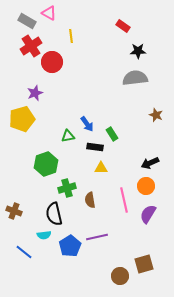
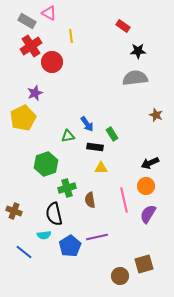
yellow pentagon: moved 1 px right, 1 px up; rotated 10 degrees counterclockwise
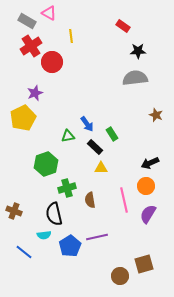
black rectangle: rotated 35 degrees clockwise
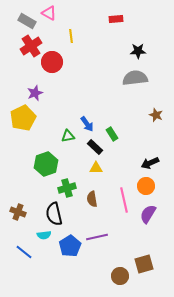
red rectangle: moved 7 px left, 7 px up; rotated 40 degrees counterclockwise
yellow triangle: moved 5 px left
brown semicircle: moved 2 px right, 1 px up
brown cross: moved 4 px right, 1 px down
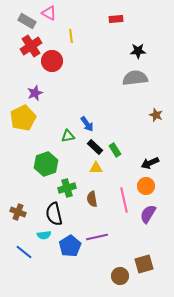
red circle: moved 1 px up
green rectangle: moved 3 px right, 16 px down
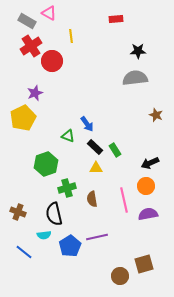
green triangle: rotated 32 degrees clockwise
purple semicircle: rotated 48 degrees clockwise
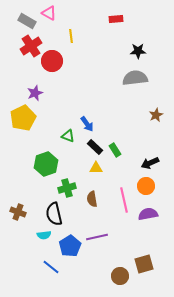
brown star: rotated 24 degrees clockwise
blue line: moved 27 px right, 15 px down
